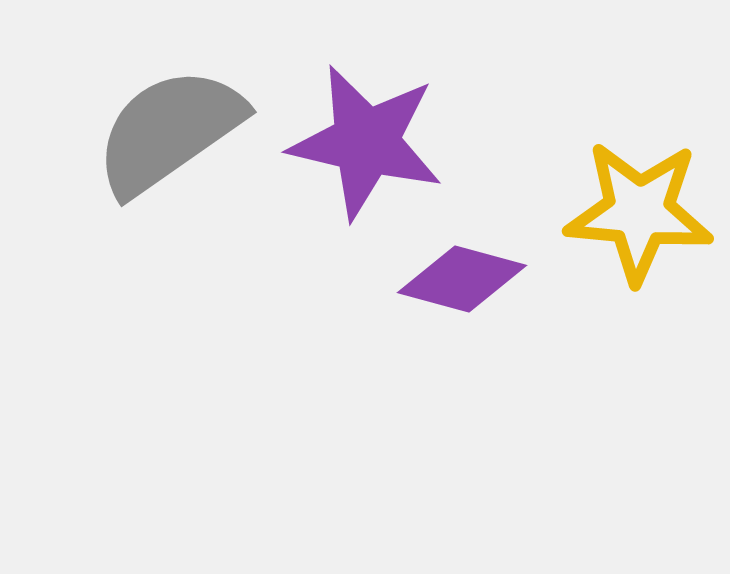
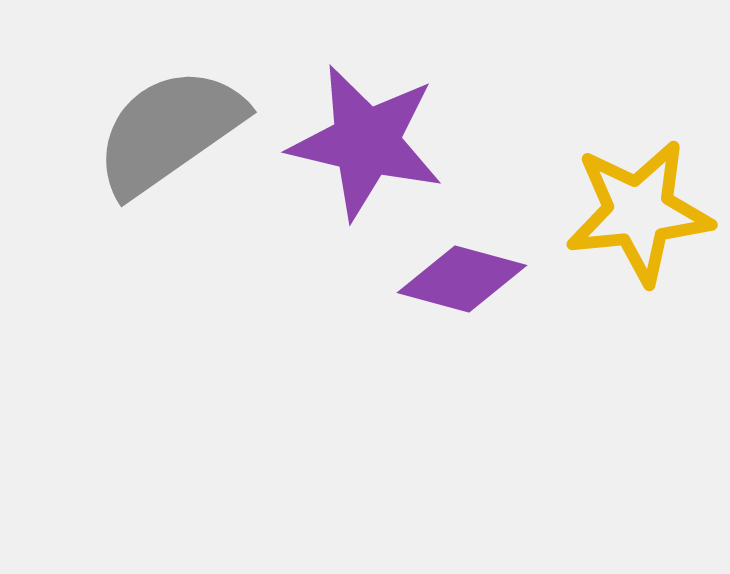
yellow star: rotated 11 degrees counterclockwise
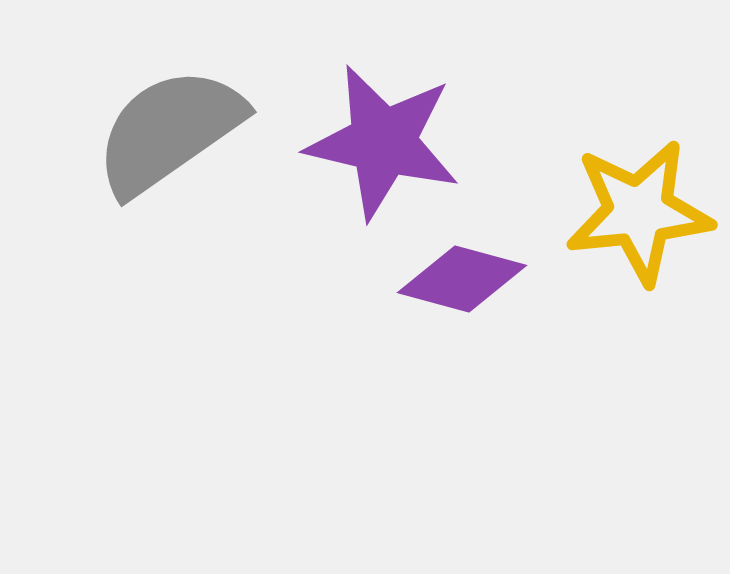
purple star: moved 17 px right
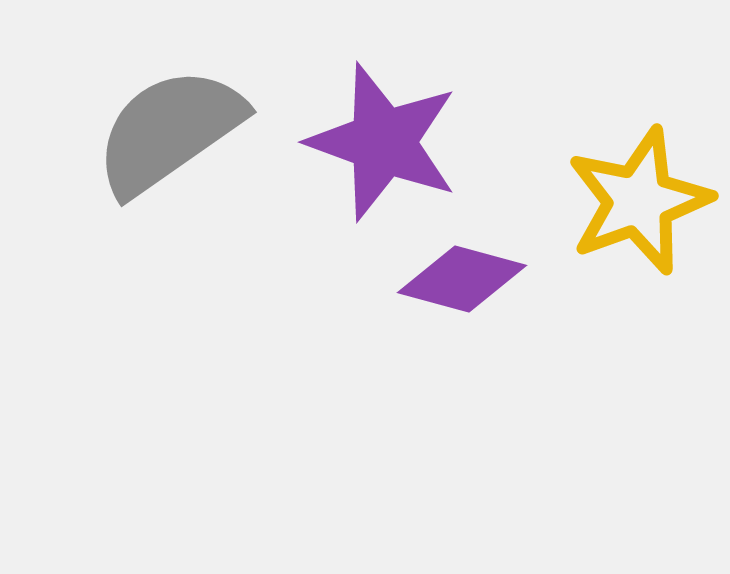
purple star: rotated 7 degrees clockwise
yellow star: moved 11 px up; rotated 14 degrees counterclockwise
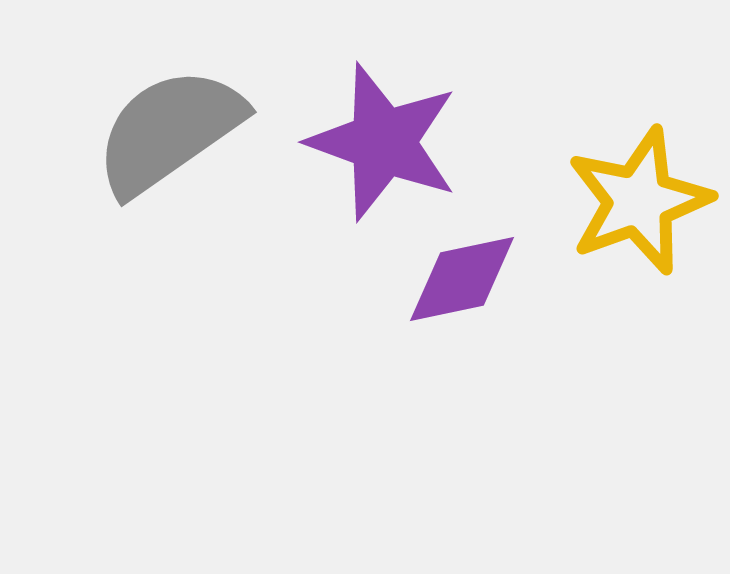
purple diamond: rotated 27 degrees counterclockwise
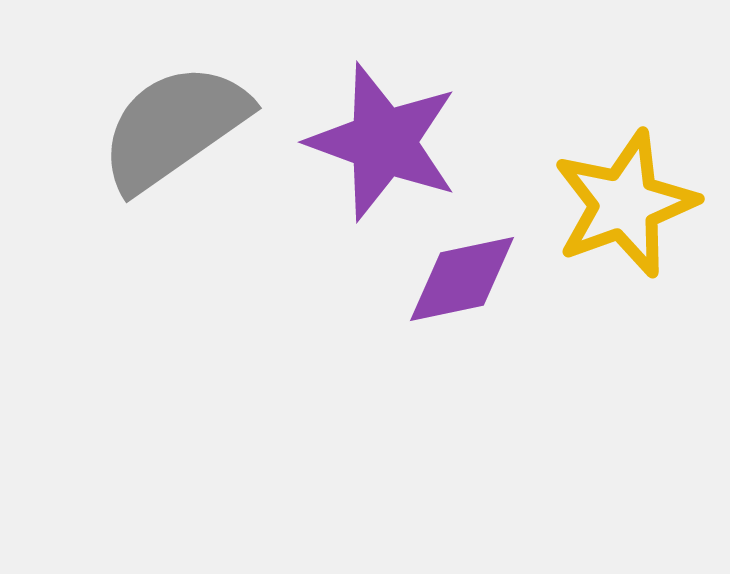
gray semicircle: moved 5 px right, 4 px up
yellow star: moved 14 px left, 3 px down
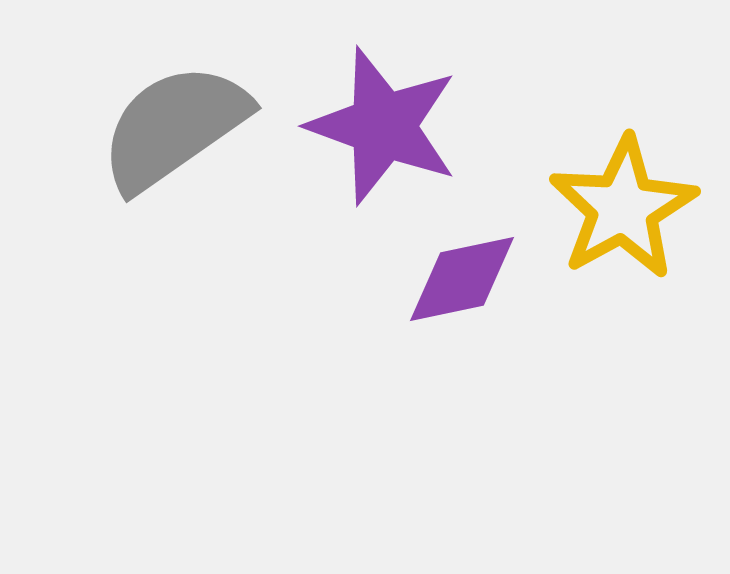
purple star: moved 16 px up
yellow star: moved 2 px left, 4 px down; rotated 9 degrees counterclockwise
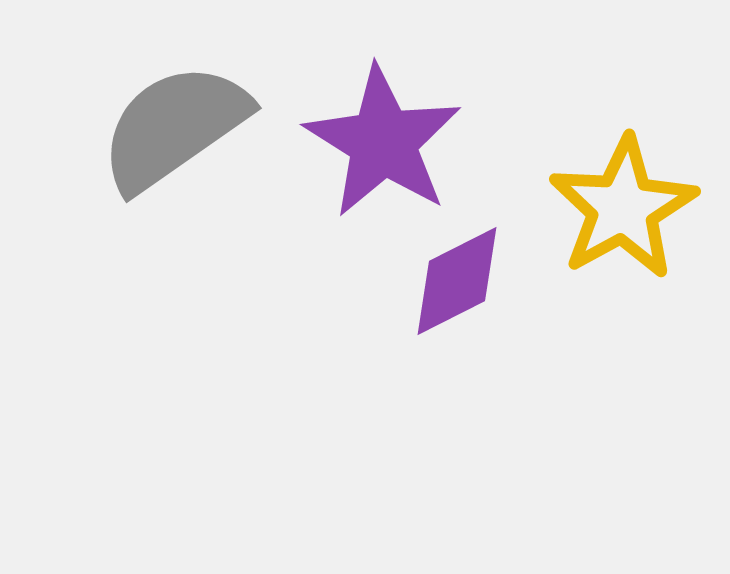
purple star: moved 16 px down; rotated 12 degrees clockwise
purple diamond: moved 5 px left, 2 px down; rotated 15 degrees counterclockwise
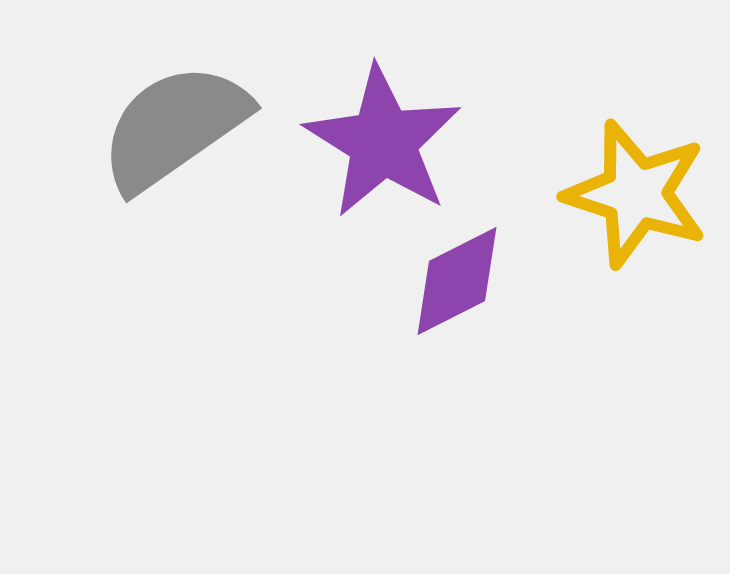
yellow star: moved 13 px right, 14 px up; rotated 25 degrees counterclockwise
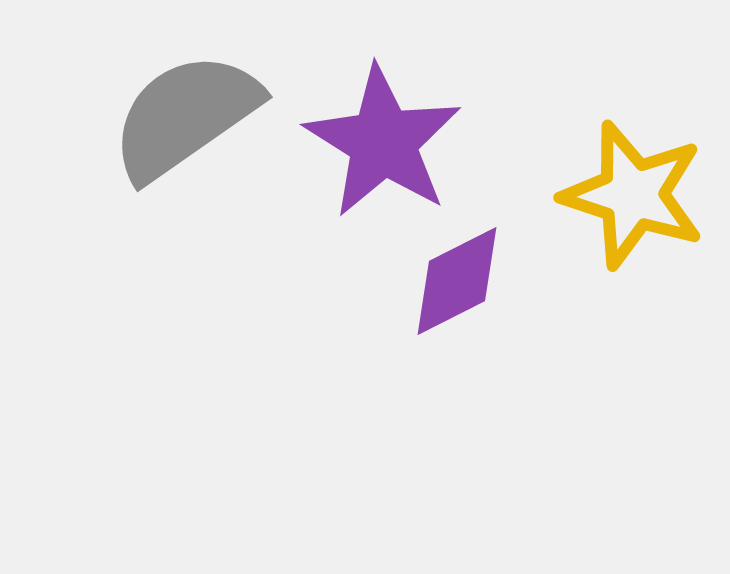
gray semicircle: moved 11 px right, 11 px up
yellow star: moved 3 px left, 1 px down
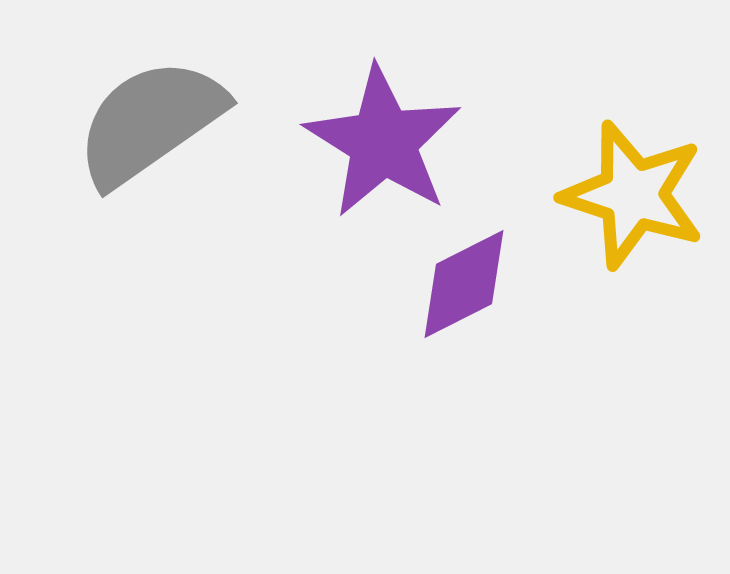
gray semicircle: moved 35 px left, 6 px down
purple diamond: moved 7 px right, 3 px down
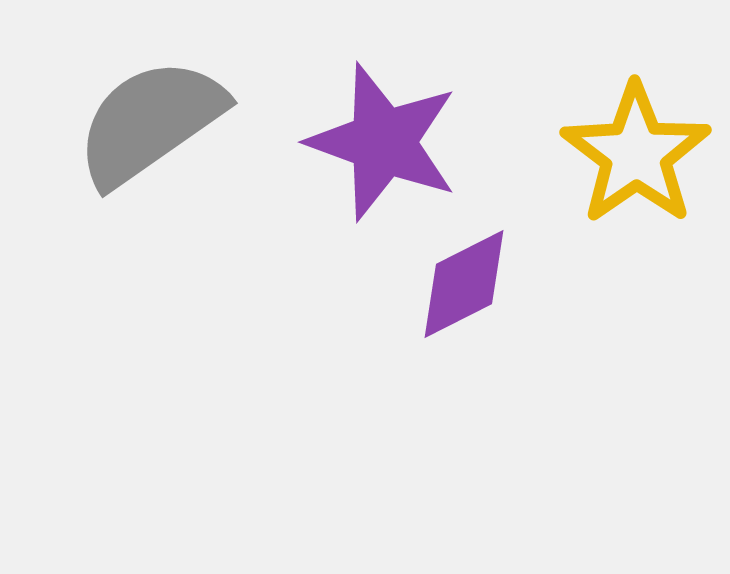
purple star: rotated 12 degrees counterclockwise
yellow star: moved 3 px right, 41 px up; rotated 19 degrees clockwise
